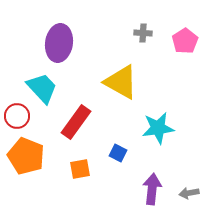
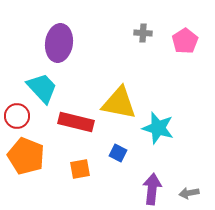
yellow triangle: moved 2 px left, 21 px down; rotated 18 degrees counterclockwise
red rectangle: rotated 68 degrees clockwise
cyan star: rotated 24 degrees clockwise
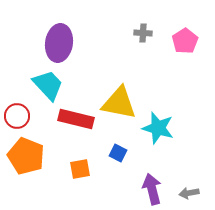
cyan trapezoid: moved 6 px right, 3 px up
red rectangle: moved 3 px up
purple arrow: rotated 20 degrees counterclockwise
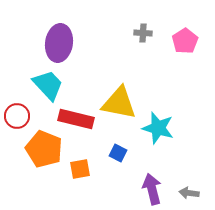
orange pentagon: moved 18 px right, 7 px up
gray arrow: rotated 18 degrees clockwise
